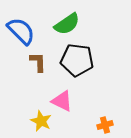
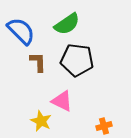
orange cross: moved 1 px left, 1 px down
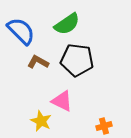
brown L-shape: rotated 60 degrees counterclockwise
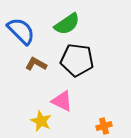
brown L-shape: moved 2 px left, 2 px down
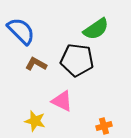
green semicircle: moved 29 px right, 5 px down
yellow star: moved 6 px left; rotated 10 degrees counterclockwise
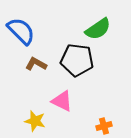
green semicircle: moved 2 px right
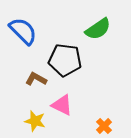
blue semicircle: moved 2 px right
black pentagon: moved 12 px left
brown L-shape: moved 15 px down
pink triangle: moved 4 px down
orange cross: rotated 28 degrees counterclockwise
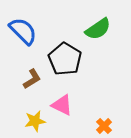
black pentagon: moved 1 px up; rotated 24 degrees clockwise
brown L-shape: moved 4 px left; rotated 120 degrees clockwise
yellow star: rotated 25 degrees counterclockwise
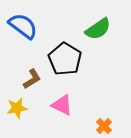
blue semicircle: moved 5 px up; rotated 8 degrees counterclockwise
yellow star: moved 18 px left, 13 px up
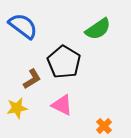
black pentagon: moved 1 px left, 3 px down
